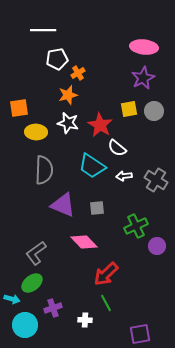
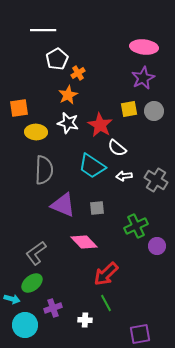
white pentagon: rotated 20 degrees counterclockwise
orange star: rotated 12 degrees counterclockwise
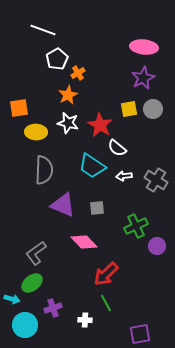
white line: rotated 20 degrees clockwise
gray circle: moved 1 px left, 2 px up
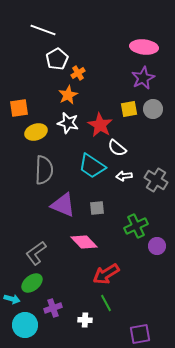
yellow ellipse: rotated 20 degrees counterclockwise
red arrow: rotated 12 degrees clockwise
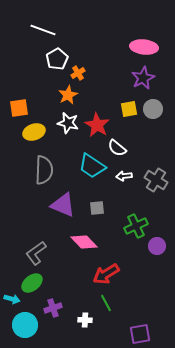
red star: moved 3 px left
yellow ellipse: moved 2 px left
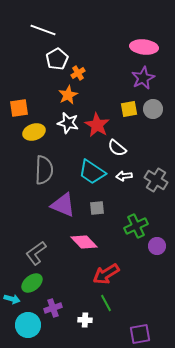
cyan trapezoid: moved 6 px down
cyan circle: moved 3 px right
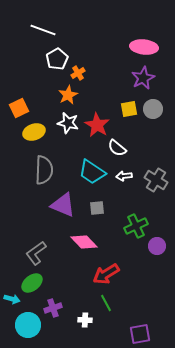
orange square: rotated 18 degrees counterclockwise
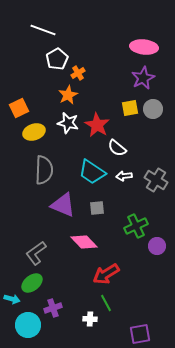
yellow square: moved 1 px right, 1 px up
white cross: moved 5 px right, 1 px up
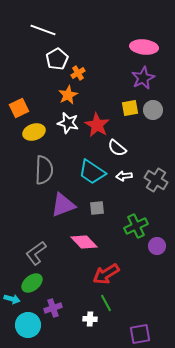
gray circle: moved 1 px down
purple triangle: rotated 44 degrees counterclockwise
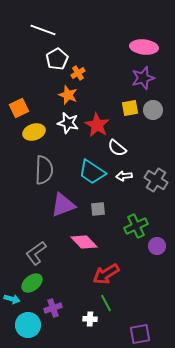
purple star: rotated 10 degrees clockwise
orange star: rotated 24 degrees counterclockwise
gray square: moved 1 px right, 1 px down
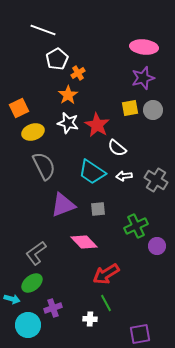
orange star: rotated 18 degrees clockwise
yellow ellipse: moved 1 px left
gray semicircle: moved 4 px up; rotated 28 degrees counterclockwise
